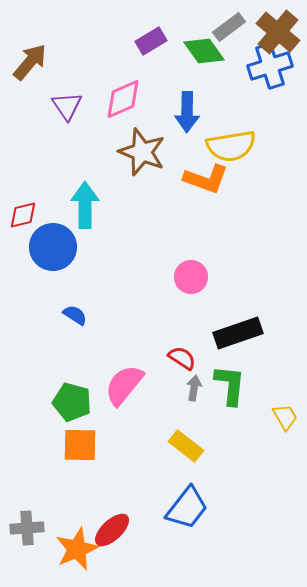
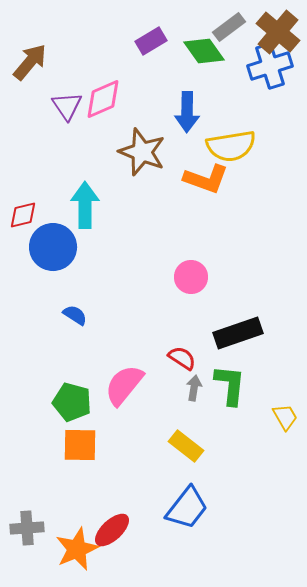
pink diamond: moved 20 px left
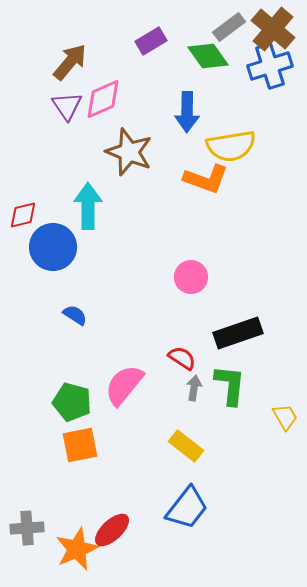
brown cross: moved 5 px left, 3 px up
green diamond: moved 4 px right, 5 px down
brown arrow: moved 40 px right
brown star: moved 13 px left
cyan arrow: moved 3 px right, 1 px down
orange square: rotated 12 degrees counterclockwise
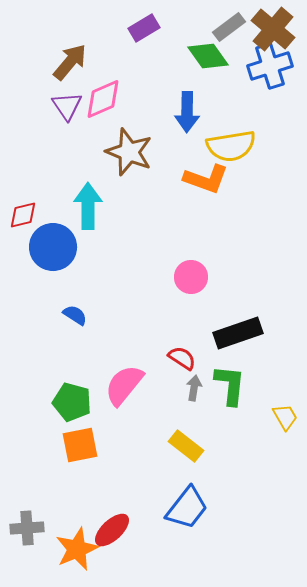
purple rectangle: moved 7 px left, 13 px up
